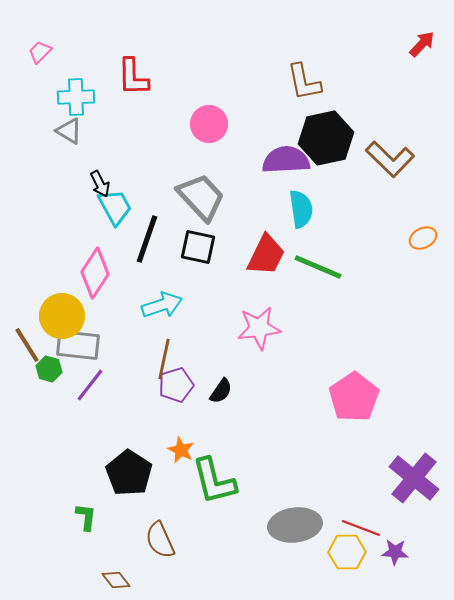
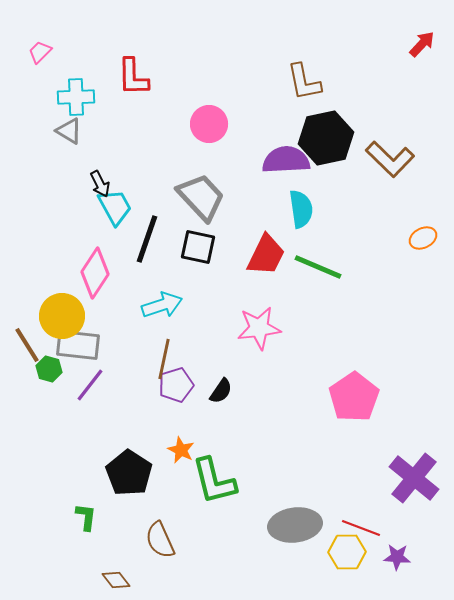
purple star at (395, 552): moved 2 px right, 5 px down
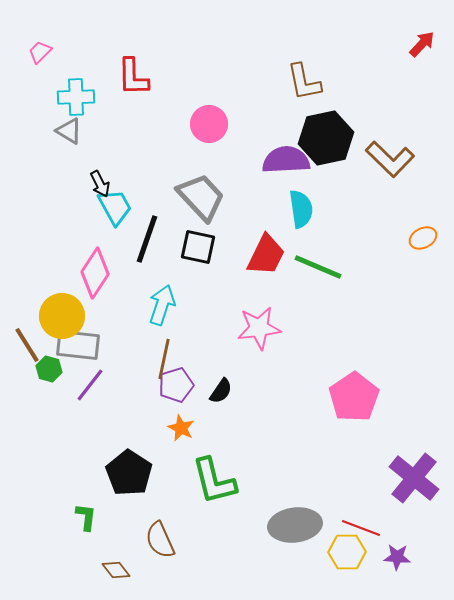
cyan arrow at (162, 305): rotated 54 degrees counterclockwise
orange star at (181, 450): moved 22 px up
brown diamond at (116, 580): moved 10 px up
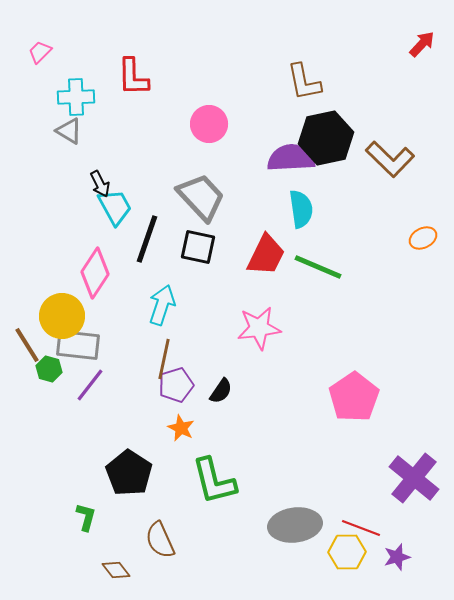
purple semicircle at (286, 160): moved 5 px right, 2 px up
green L-shape at (86, 517): rotated 8 degrees clockwise
purple star at (397, 557): rotated 20 degrees counterclockwise
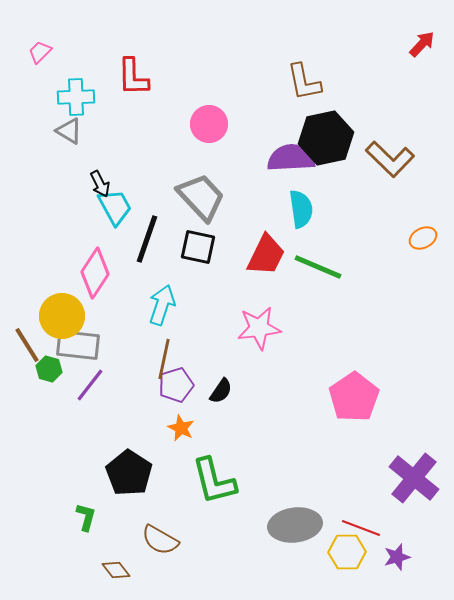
brown semicircle at (160, 540): rotated 36 degrees counterclockwise
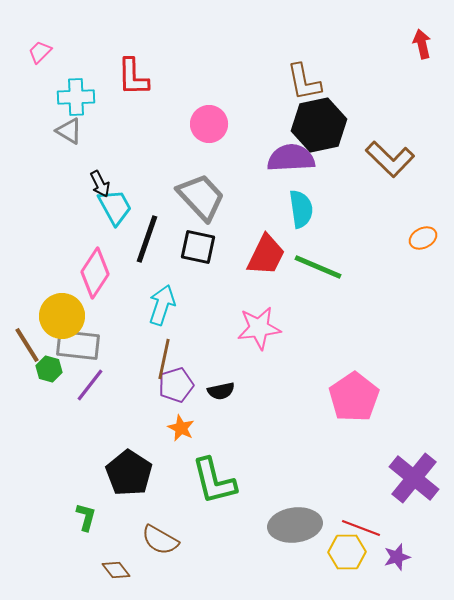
red arrow at (422, 44): rotated 56 degrees counterclockwise
black hexagon at (326, 138): moved 7 px left, 13 px up
black semicircle at (221, 391): rotated 44 degrees clockwise
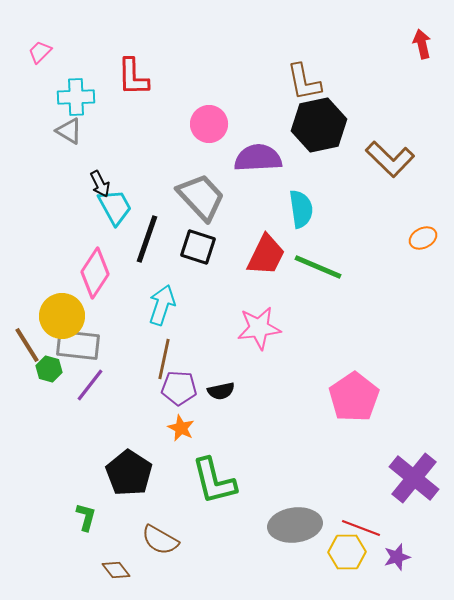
purple semicircle at (291, 158): moved 33 px left
black square at (198, 247): rotated 6 degrees clockwise
purple pentagon at (176, 385): moved 3 px right, 3 px down; rotated 20 degrees clockwise
